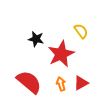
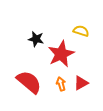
yellow semicircle: rotated 35 degrees counterclockwise
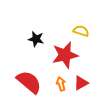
red star: moved 4 px right, 1 px down; rotated 12 degrees clockwise
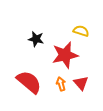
red triangle: rotated 42 degrees counterclockwise
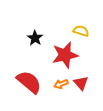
black star: moved 1 px left, 1 px up; rotated 21 degrees clockwise
orange arrow: rotated 96 degrees counterclockwise
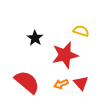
red semicircle: moved 2 px left
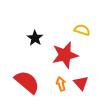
yellow semicircle: moved 1 px right, 1 px up
orange arrow: rotated 96 degrees clockwise
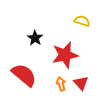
yellow semicircle: moved 9 px up
red semicircle: moved 3 px left, 7 px up
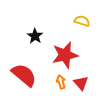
black star: moved 2 px up
orange arrow: moved 2 px up
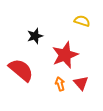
black star: rotated 21 degrees clockwise
red star: rotated 8 degrees counterclockwise
red semicircle: moved 3 px left, 5 px up
orange arrow: moved 1 px left, 2 px down
